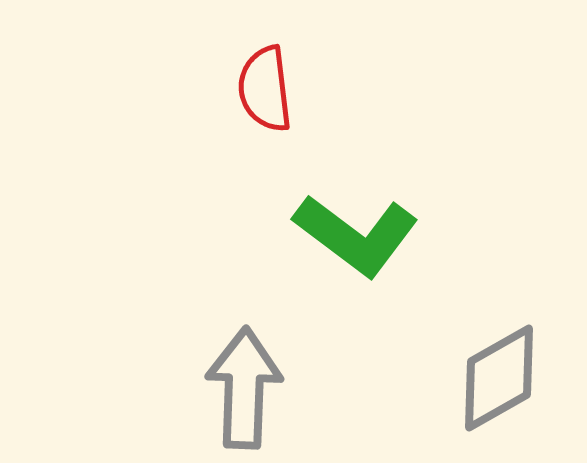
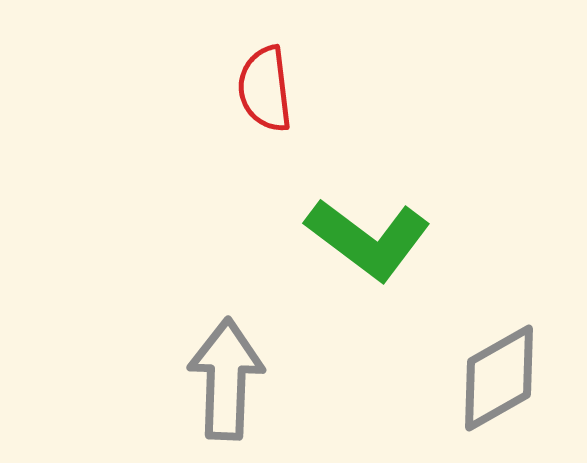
green L-shape: moved 12 px right, 4 px down
gray arrow: moved 18 px left, 9 px up
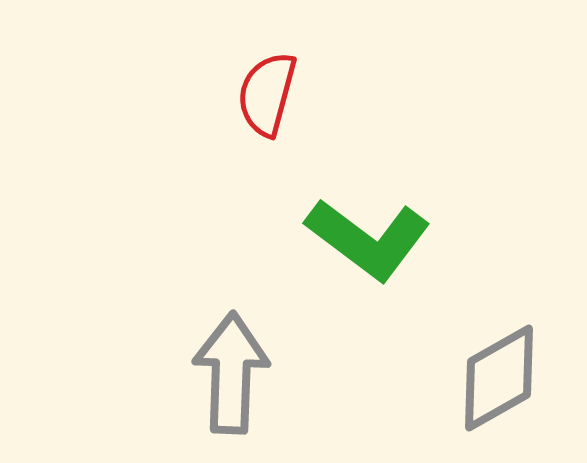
red semicircle: moved 2 px right, 5 px down; rotated 22 degrees clockwise
gray arrow: moved 5 px right, 6 px up
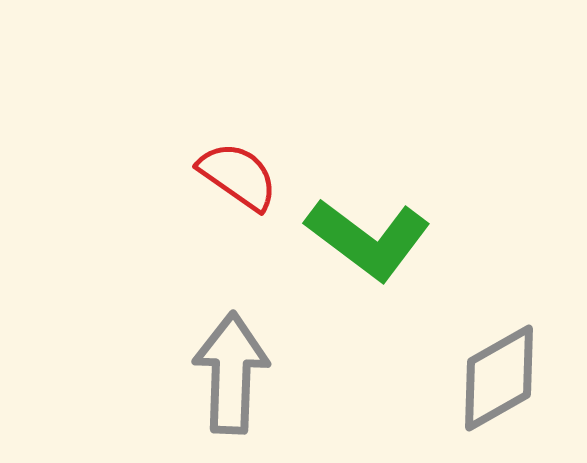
red semicircle: moved 29 px left, 82 px down; rotated 110 degrees clockwise
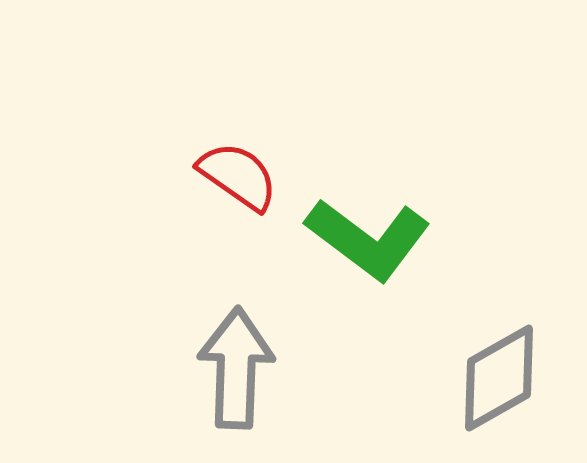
gray arrow: moved 5 px right, 5 px up
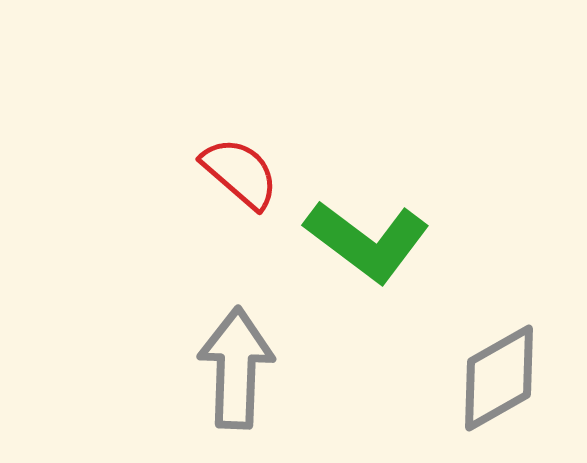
red semicircle: moved 2 px right, 3 px up; rotated 6 degrees clockwise
green L-shape: moved 1 px left, 2 px down
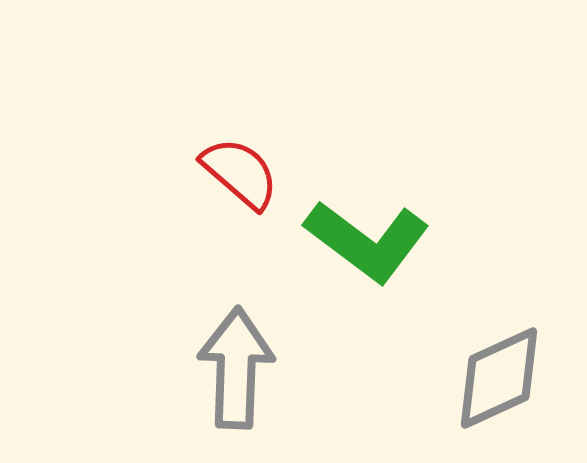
gray diamond: rotated 5 degrees clockwise
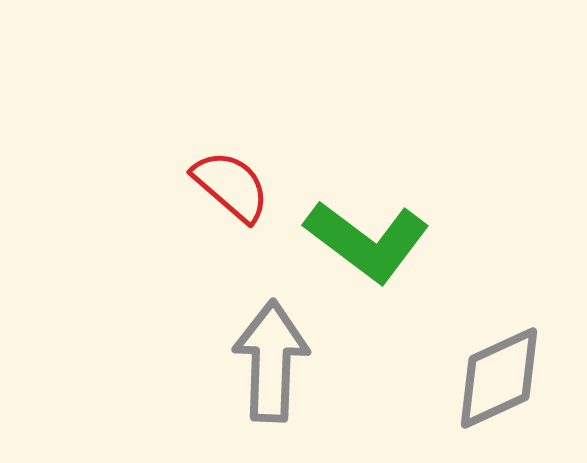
red semicircle: moved 9 px left, 13 px down
gray arrow: moved 35 px right, 7 px up
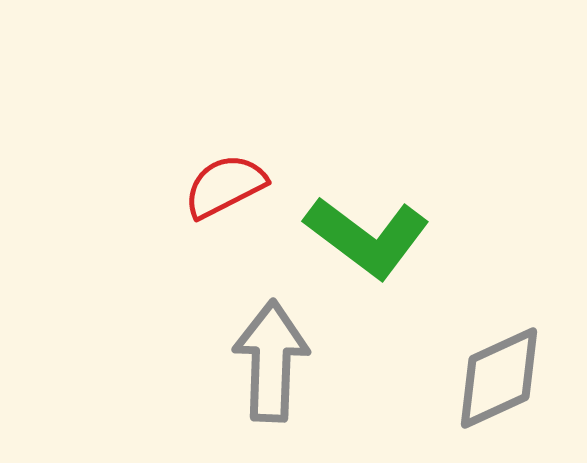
red semicircle: moved 6 px left; rotated 68 degrees counterclockwise
green L-shape: moved 4 px up
